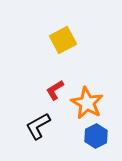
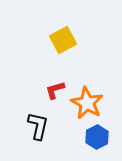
red L-shape: rotated 15 degrees clockwise
black L-shape: rotated 132 degrees clockwise
blue hexagon: moved 1 px right, 1 px down
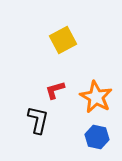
orange star: moved 9 px right, 6 px up
black L-shape: moved 6 px up
blue hexagon: rotated 20 degrees counterclockwise
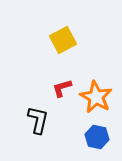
red L-shape: moved 7 px right, 2 px up
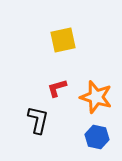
yellow square: rotated 16 degrees clockwise
red L-shape: moved 5 px left
orange star: rotated 12 degrees counterclockwise
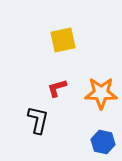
orange star: moved 5 px right, 4 px up; rotated 16 degrees counterclockwise
blue hexagon: moved 6 px right, 5 px down
